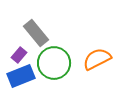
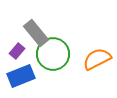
purple rectangle: moved 2 px left, 4 px up
green circle: moved 1 px left, 9 px up
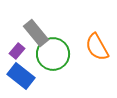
orange semicircle: moved 12 px up; rotated 92 degrees counterclockwise
blue rectangle: rotated 60 degrees clockwise
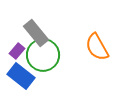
green circle: moved 10 px left, 1 px down
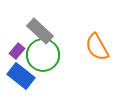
gray rectangle: moved 4 px right, 2 px up; rotated 8 degrees counterclockwise
